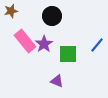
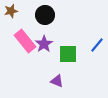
black circle: moved 7 px left, 1 px up
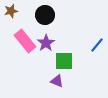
purple star: moved 2 px right, 1 px up
green square: moved 4 px left, 7 px down
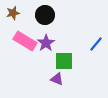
brown star: moved 2 px right, 2 px down
pink rectangle: rotated 20 degrees counterclockwise
blue line: moved 1 px left, 1 px up
purple triangle: moved 2 px up
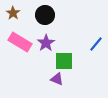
brown star: rotated 24 degrees counterclockwise
pink rectangle: moved 5 px left, 1 px down
